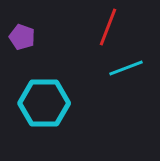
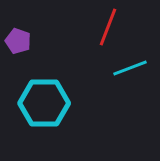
purple pentagon: moved 4 px left, 4 px down
cyan line: moved 4 px right
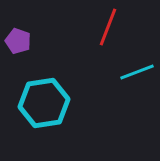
cyan line: moved 7 px right, 4 px down
cyan hexagon: rotated 9 degrees counterclockwise
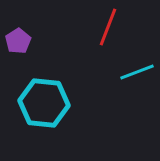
purple pentagon: rotated 20 degrees clockwise
cyan hexagon: rotated 15 degrees clockwise
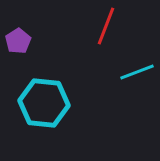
red line: moved 2 px left, 1 px up
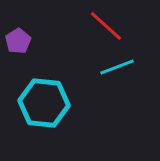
red line: rotated 69 degrees counterclockwise
cyan line: moved 20 px left, 5 px up
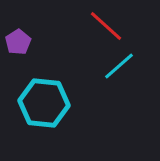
purple pentagon: moved 1 px down
cyan line: moved 2 px right, 1 px up; rotated 20 degrees counterclockwise
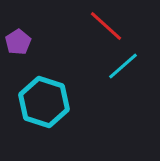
cyan line: moved 4 px right
cyan hexagon: moved 1 px up; rotated 12 degrees clockwise
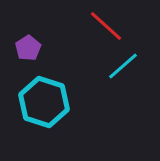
purple pentagon: moved 10 px right, 6 px down
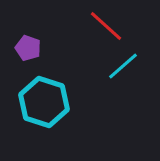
purple pentagon: rotated 20 degrees counterclockwise
